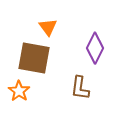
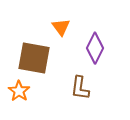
orange triangle: moved 13 px right
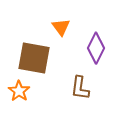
purple diamond: moved 1 px right
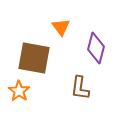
purple diamond: rotated 12 degrees counterclockwise
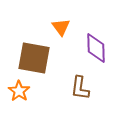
purple diamond: rotated 16 degrees counterclockwise
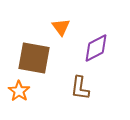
purple diamond: rotated 64 degrees clockwise
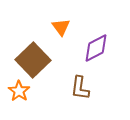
brown square: moved 1 px left, 2 px down; rotated 36 degrees clockwise
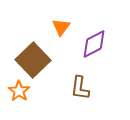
orange triangle: rotated 12 degrees clockwise
purple diamond: moved 2 px left, 4 px up
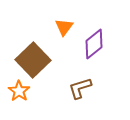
orange triangle: moved 3 px right
purple diamond: rotated 12 degrees counterclockwise
brown L-shape: rotated 65 degrees clockwise
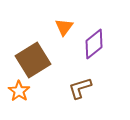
brown square: rotated 12 degrees clockwise
